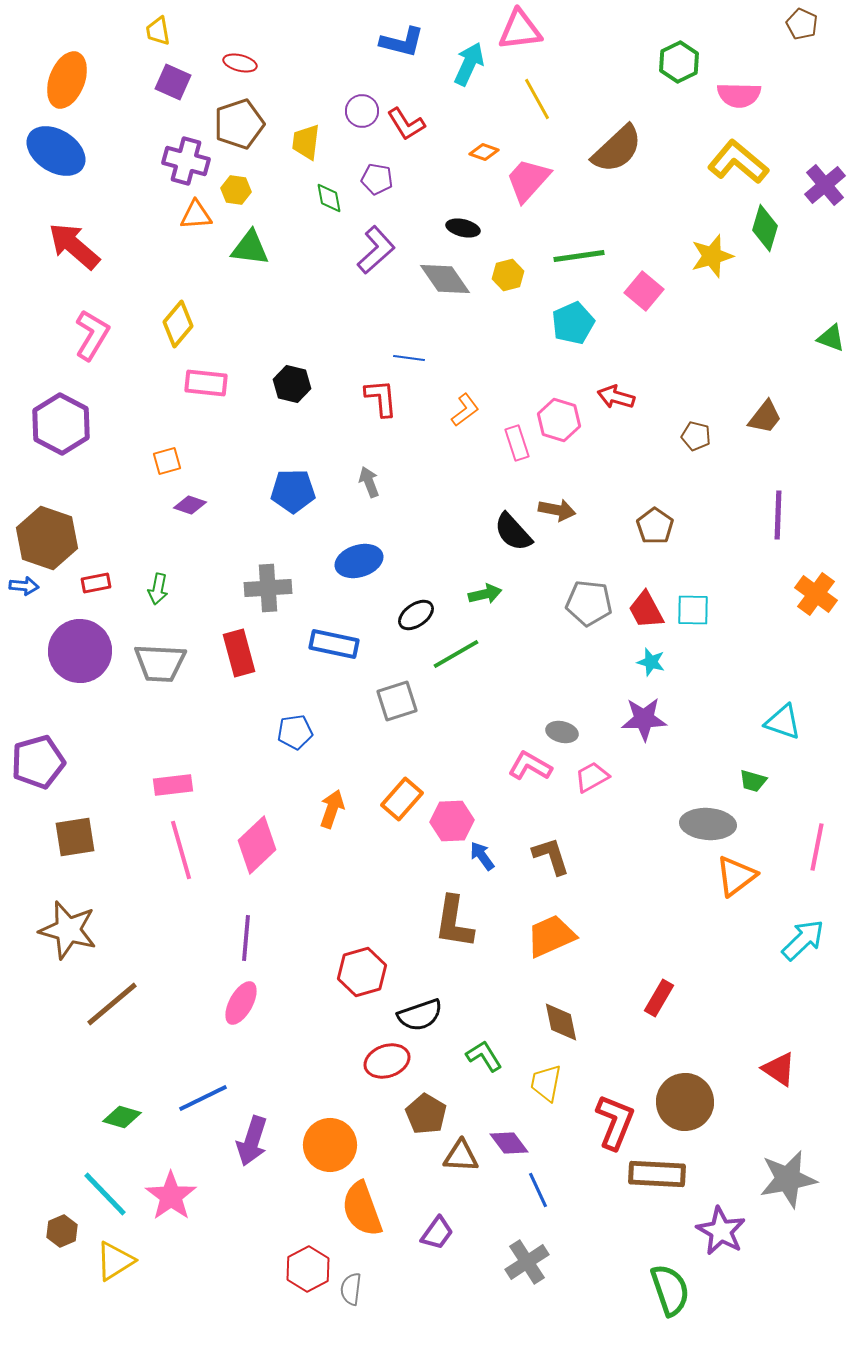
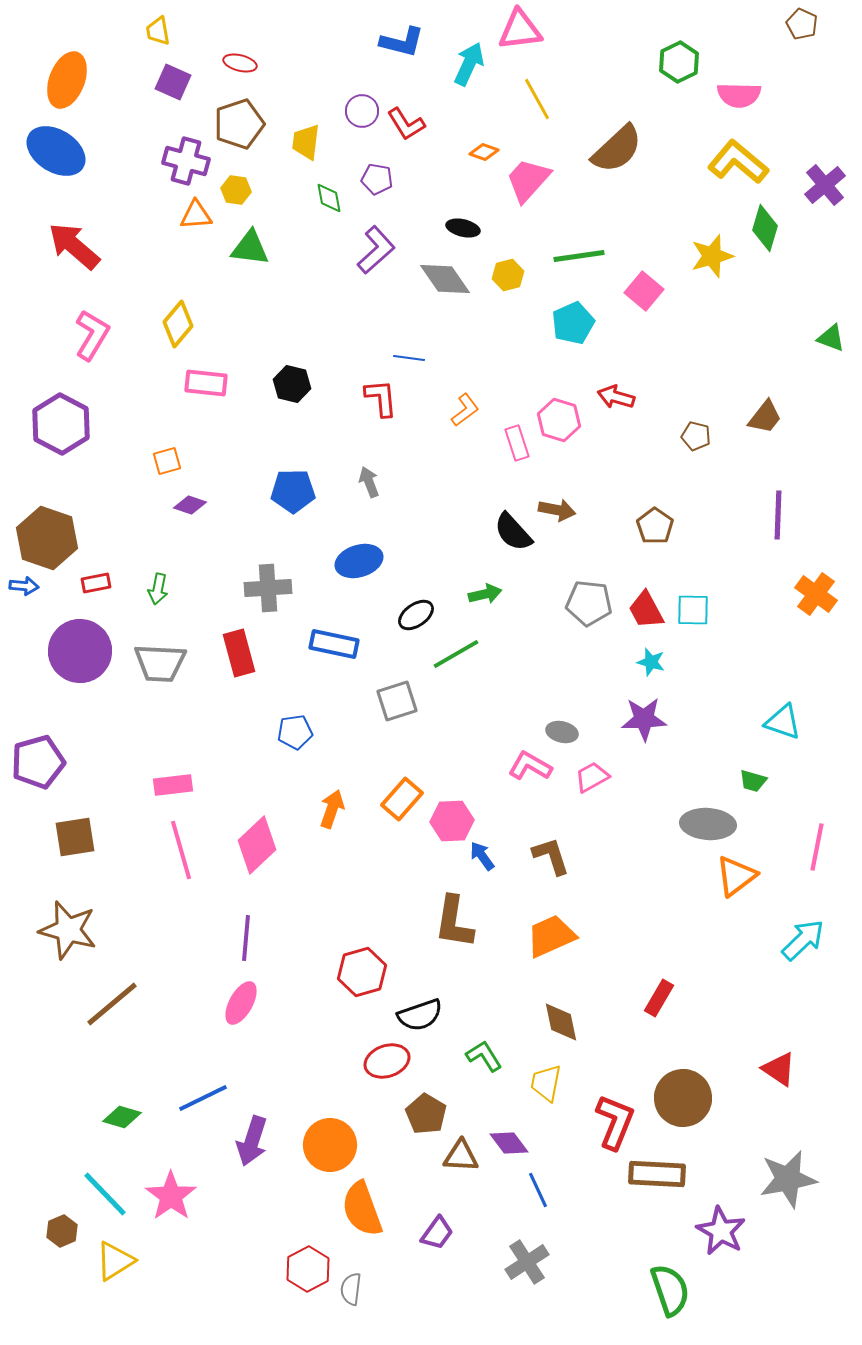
brown circle at (685, 1102): moved 2 px left, 4 px up
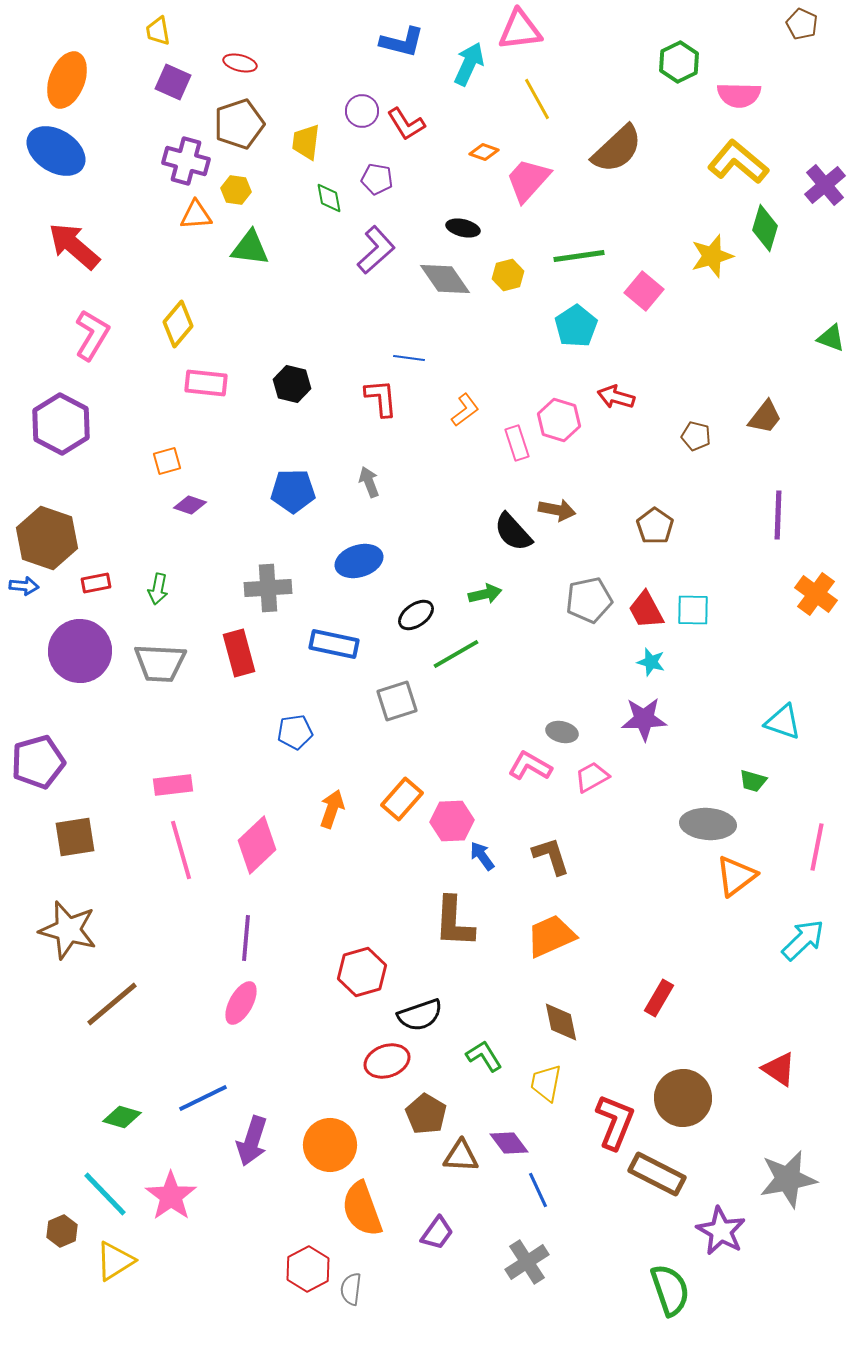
cyan pentagon at (573, 323): moved 3 px right, 3 px down; rotated 9 degrees counterclockwise
gray pentagon at (589, 603): moved 3 px up; rotated 18 degrees counterclockwise
brown L-shape at (454, 922): rotated 6 degrees counterclockwise
brown rectangle at (657, 1174): rotated 24 degrees clockwise
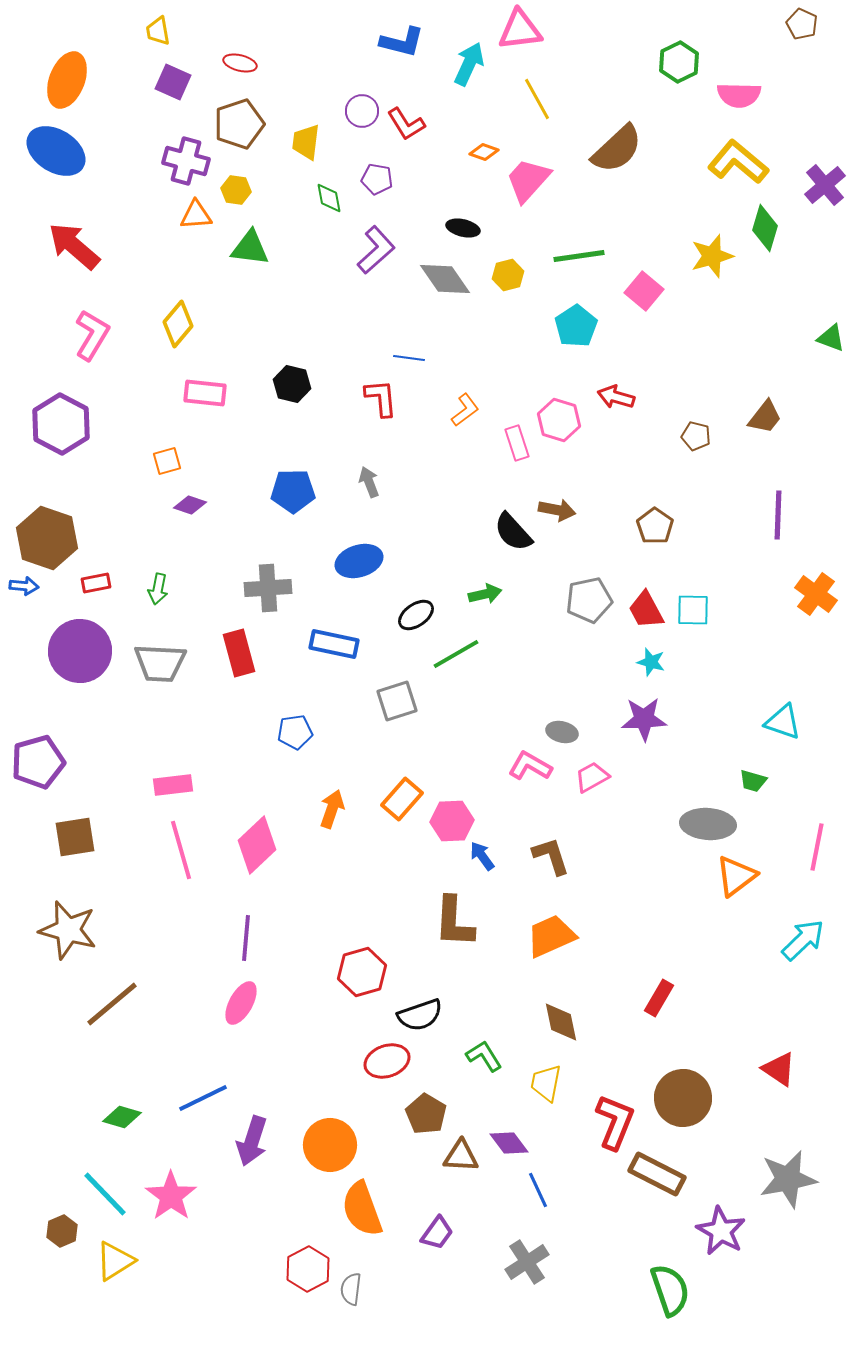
pink rectangle at (206, 383): moved 1 px left, 10 px down
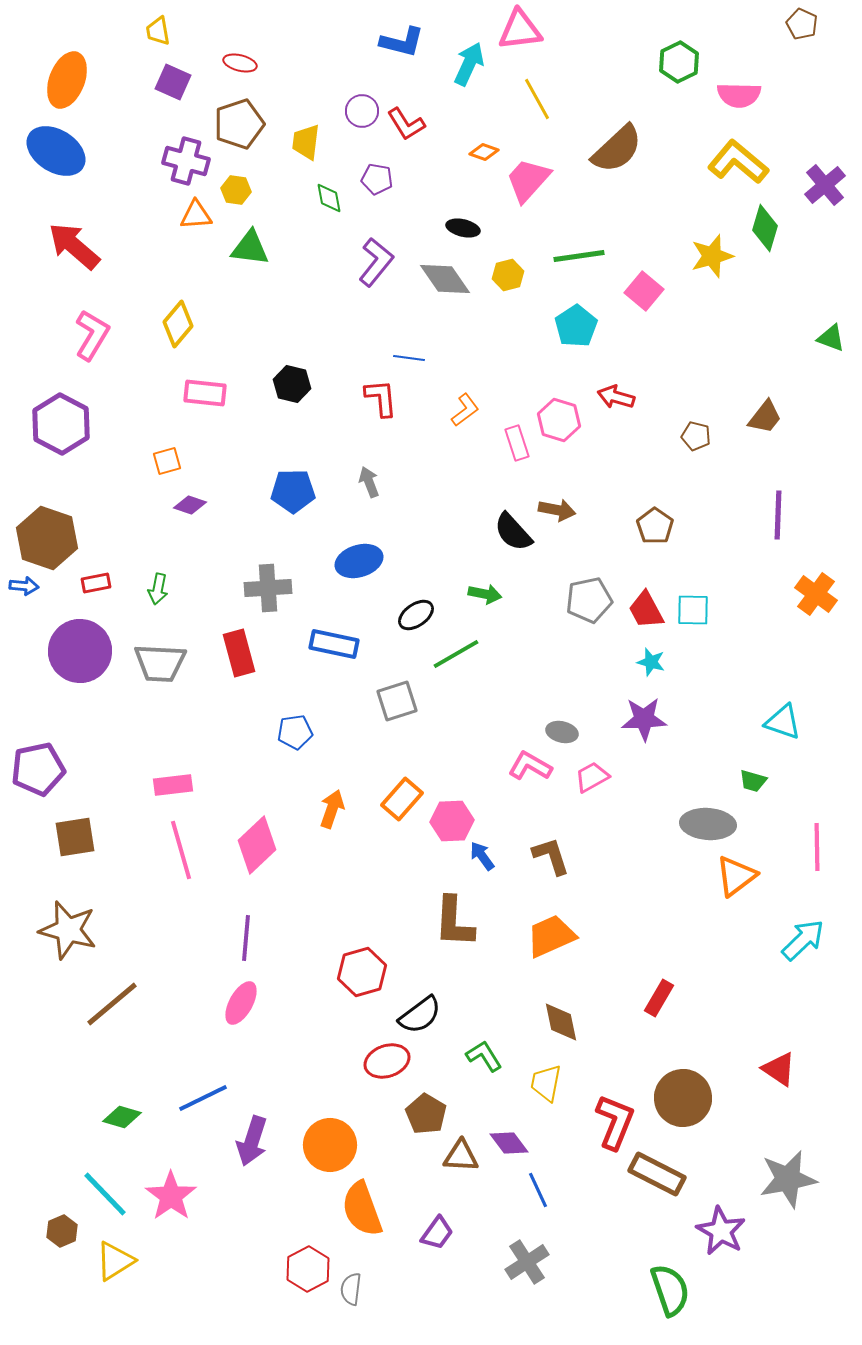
purple L-shape at (376, 250): moved 12 px down; rotated 9 degrees counterclockwise
green arrow at (485, 594): rotated 24 degrees clockwise
purple pentagon at (38, 762): moved 7 px down; rotated 4 degrees clockwise
pink line at (817, 847): rotated 12 degrees counterclockwise
black semicircle at (420, 1015): rotated 18 degrees counterclockwise
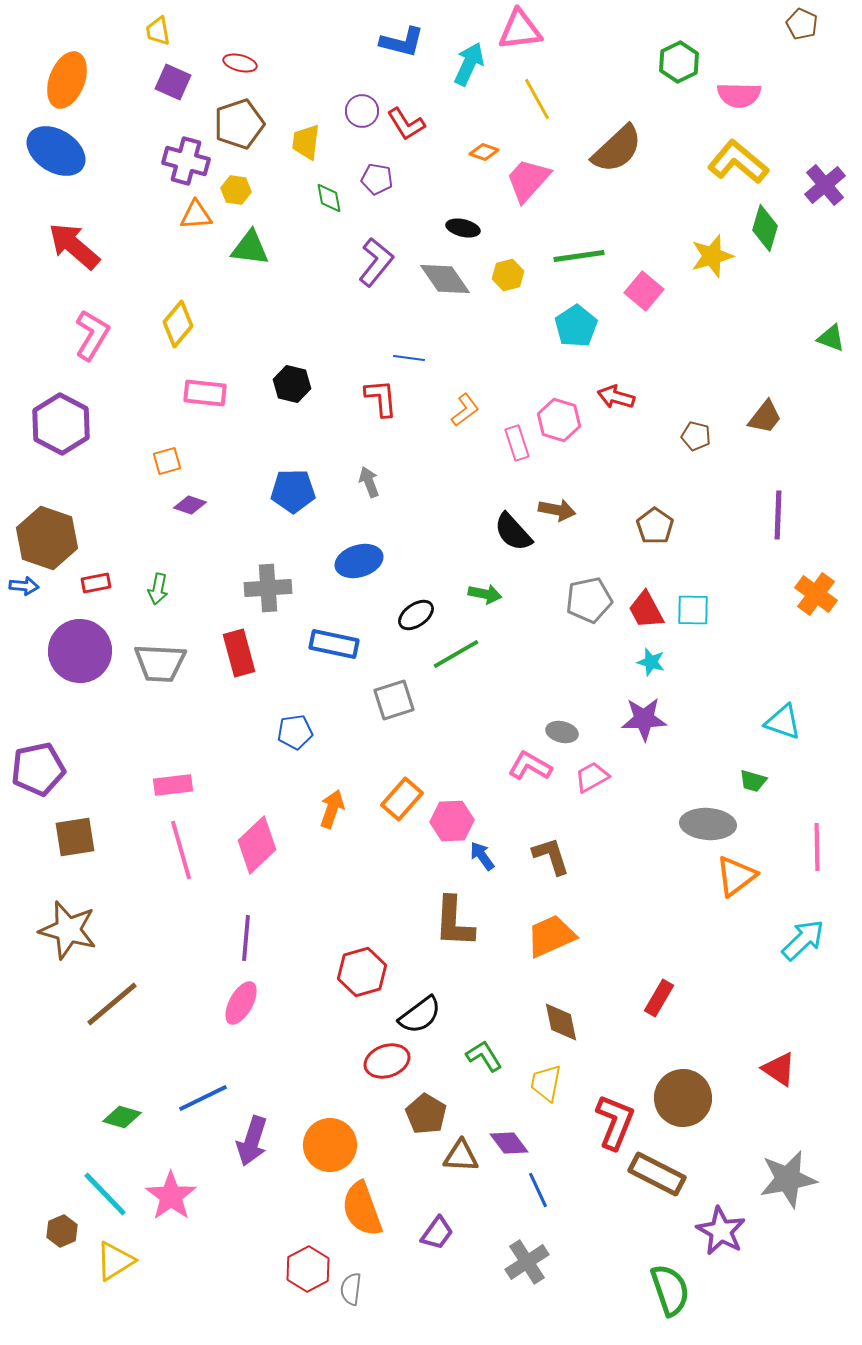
gray square at (397, 701): moved 3 px left, 1 px up
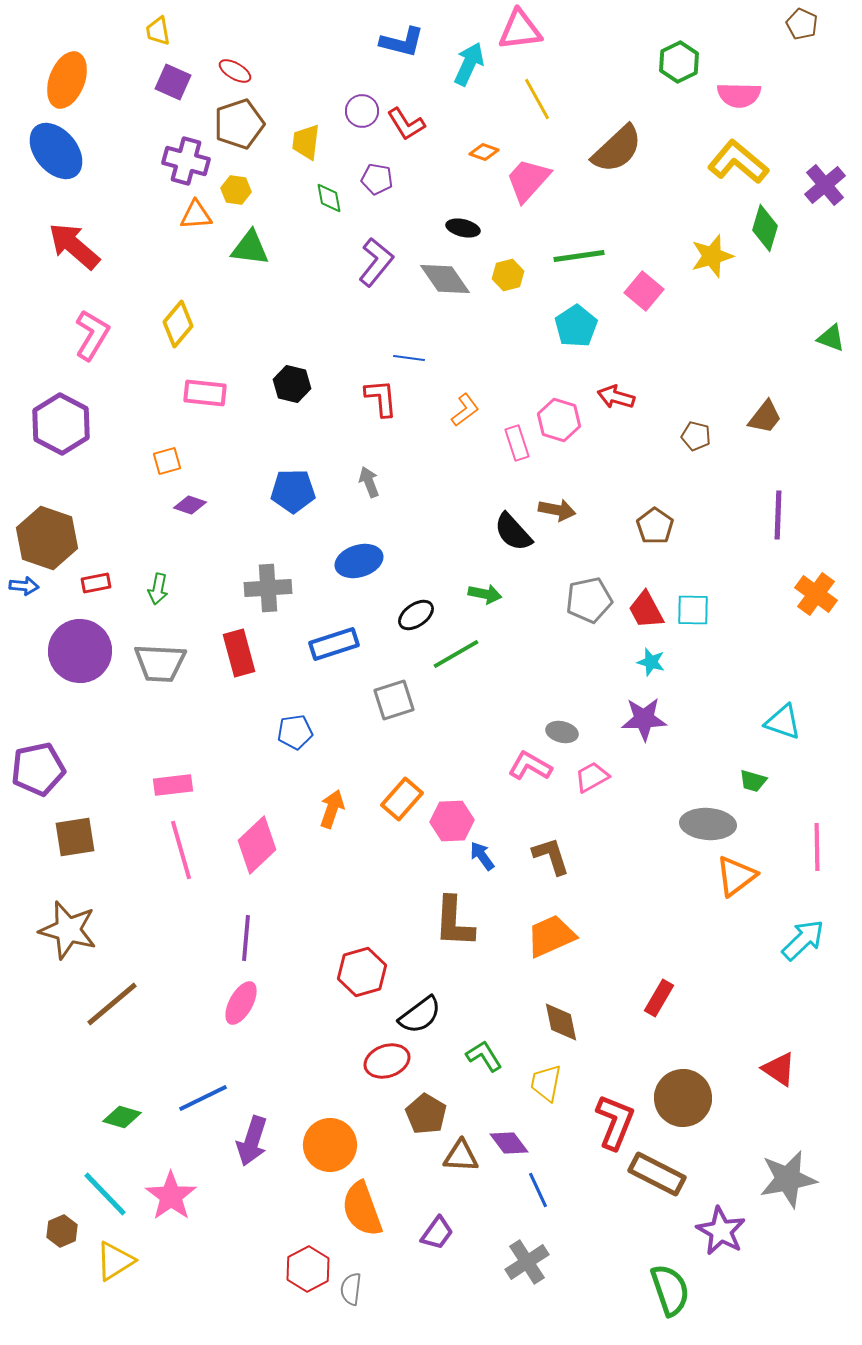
red ellipse at (240, 63): moved 5 px left, 8 px down; rotated 16 degrees clockwise
blue ellipse at (56, 151): rotated 18 degrees clockwise
blue rectangle at (334, 644): rotated 30 degrees counterclockwise
